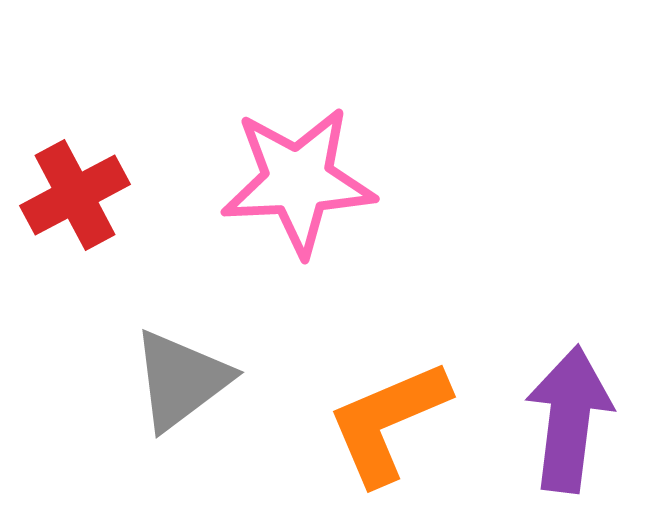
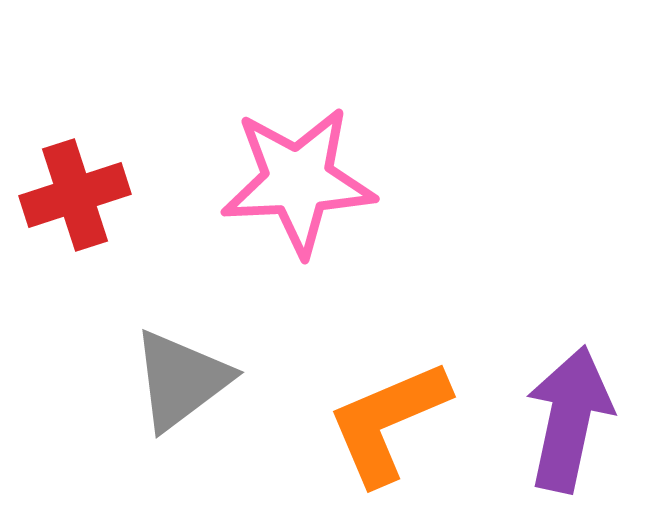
red cross: rotated 10 degrees clockwise
purple arrow: rotated 5 degrees clockwise
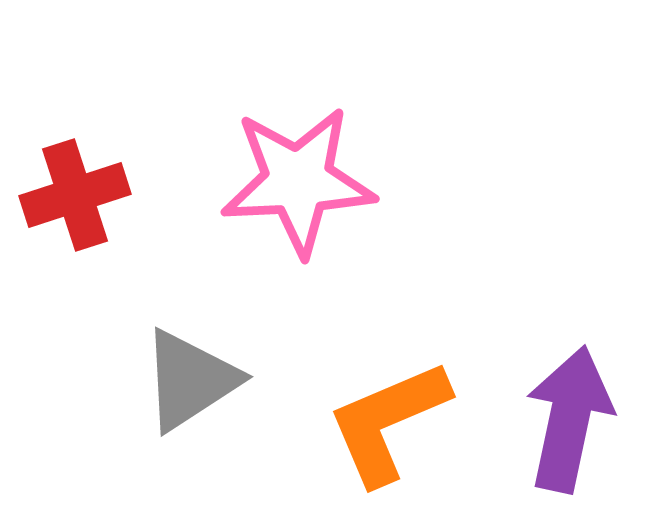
gray triangle: moved 9 px right; rotated 4 degrees clockwise
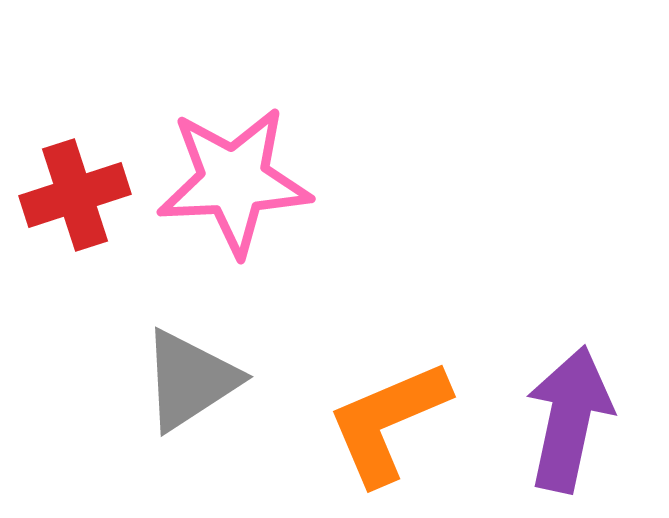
pink star: moved 64 px left
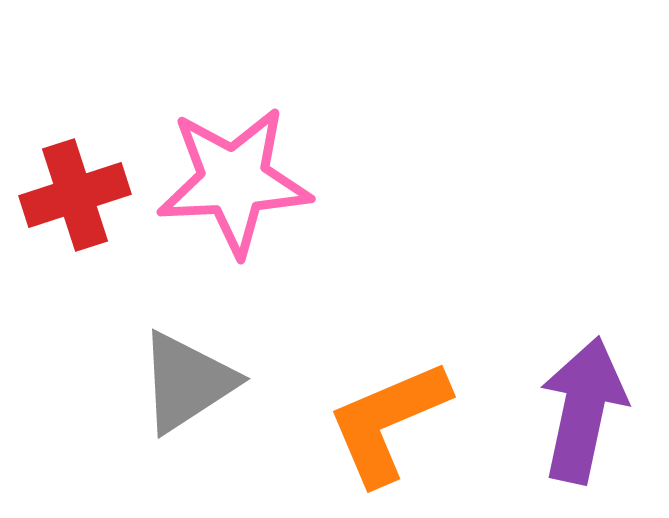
gray triangle: moved 3 px left, 2 px down
purple arrow: moved 14 px right, 9 px up
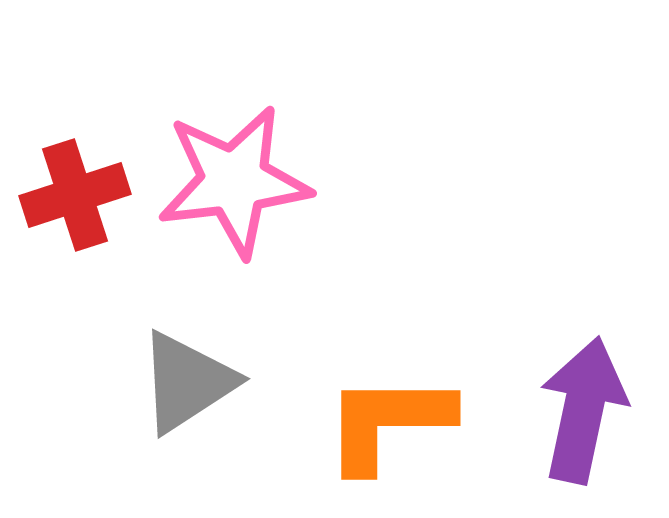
pink star: rotated 4 degrees counterclockwise
orange L-shape: rotated 23 degrees clockwise
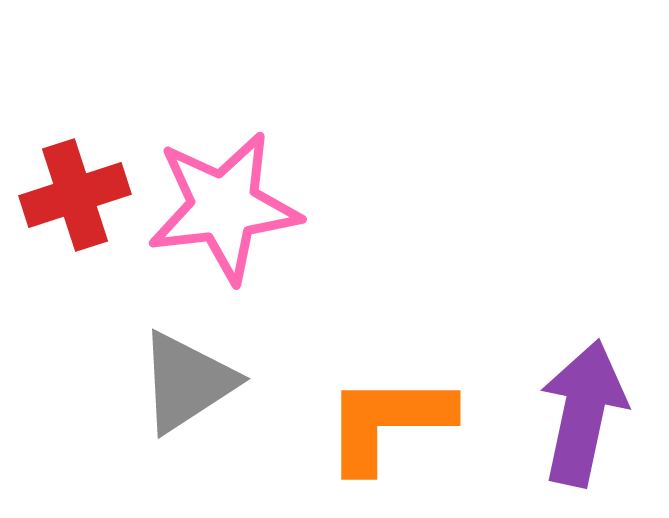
pink star: moved 10 px left, 26 px down
purple arrow: moved 3 px down
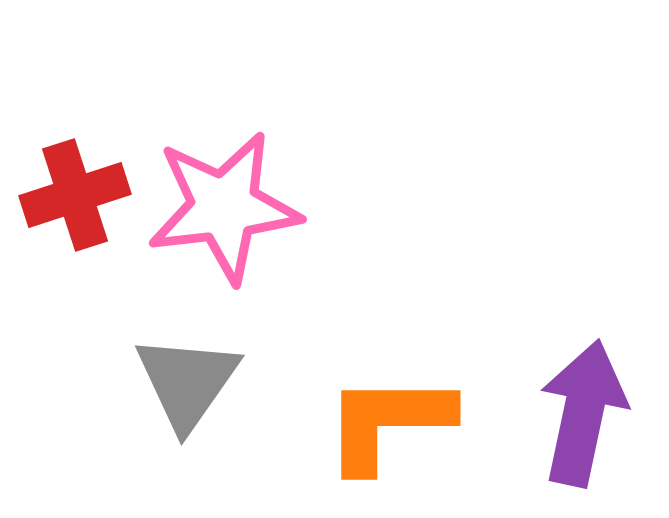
gray triangle: rotated 22 degrees counterclockwise
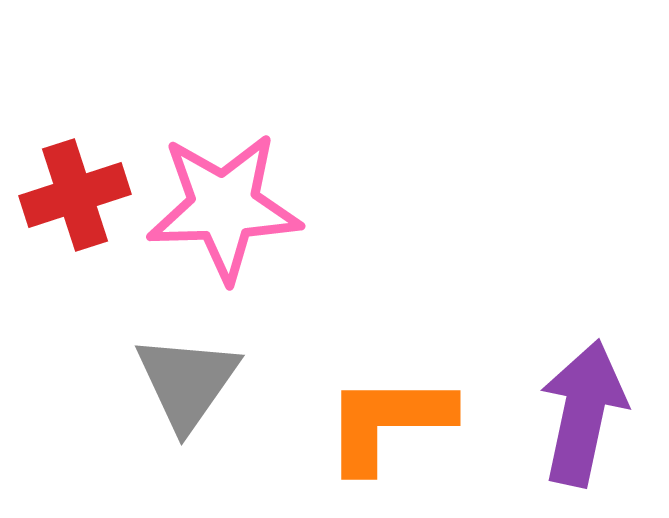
pink star: rotated 5 degrees clockwise
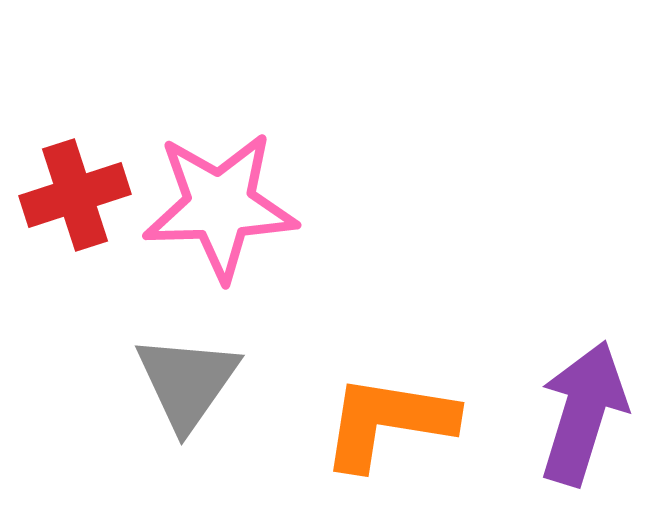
pink star: moved 4 px left, 1 px up
purple arrow: rotated 5 degrees clockwise
orange L-shape: rotated 9 degrees clockwise
